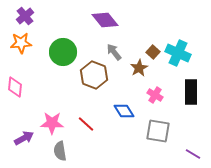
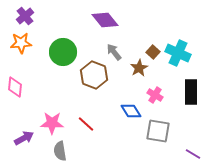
blue diamond: moved 7 px right
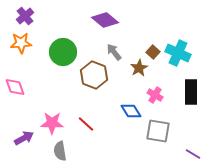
purple diamond: rotated 12 degrees counterclockwise
pink diamond: rotated 25 degrees counterclockwise
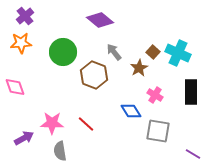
purple diamond: moved 5 px left
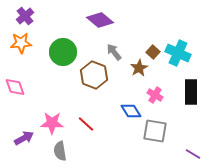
gray square: moved 3 px left
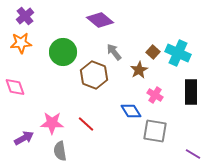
brown star: moved 2 px down
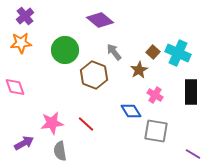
green circle: moved 2 px right, 2 px up
pink star: rotated 10 degrees counterclockwise
gray square: moved 1 px right
purple arrow: moved 5 px down
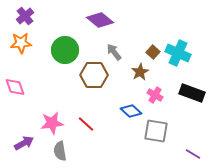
brown star: moved 1 px right, 2 px down
brown hexagon: rotated 20 degrees counterclockwise
black rectangle: moved 1 px right, 1 px down; rotated 70 degrees counterclockwise
blue diamond: rotated 15 degrees counterclockwise
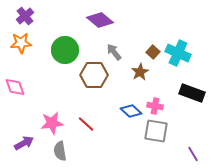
pink cross: moved 11 px down; rotated 21 degrees counterclockwise
purple line: rotated 28 degrees clockwise
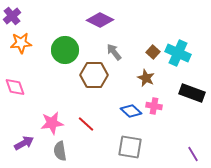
purple cross: moved 13 px left
purple diamond: rotated 12 degrees counterclockwise
brown star: moved 6 px right, 6 px down; rotated 18 degrees counterclockwise
pink cross: moved 1 px left
gray square: moved 26 px left, 16 px down
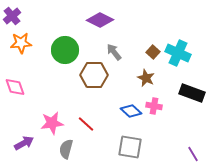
gray semicircle: moved 6 px right, 2 px up; rotated 24 degrees clockwise
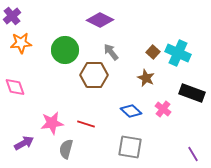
gray arrow: moved 3 px left
pink cross: moved 9 px right, 3 px down; rotated 28 degrees clockwise
red line: rotated 24 degrees counterclockwise
